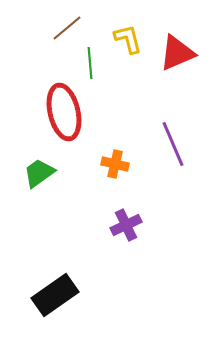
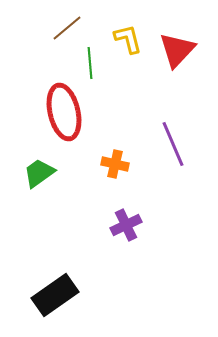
red triangle: moved 3 px up; rotated 24 degrees counterclockwise
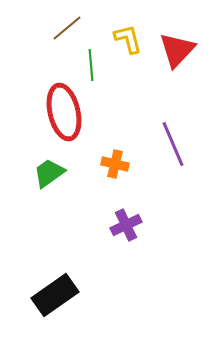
green line: moved 1 px right, 2 px down
green trapezoid: moved 10 px right
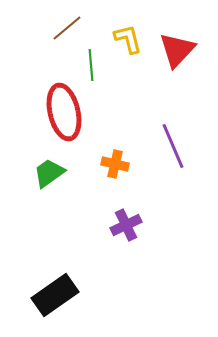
purple line: moved 2 px down
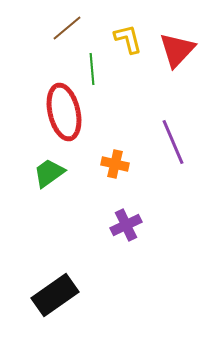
green line: moved 1 px right, 4 px down
purple line: moved 4 px up
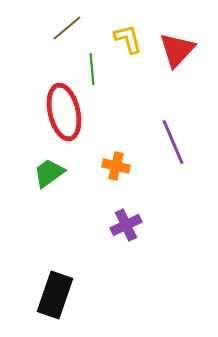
orange cross: moved 1 px right, 2 px down
black rectangle: rotated 36 degrees counterclockwise
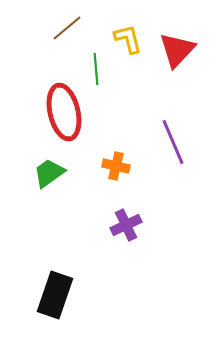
green line: moved 4 px right
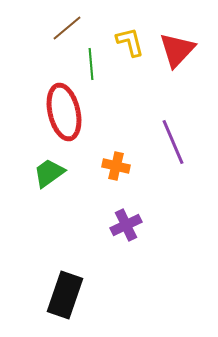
yellow L-shape: moved 2 px right, 3 px down
green line: moved 5 px left, 5 px up
black rectangle: moved 10 px right
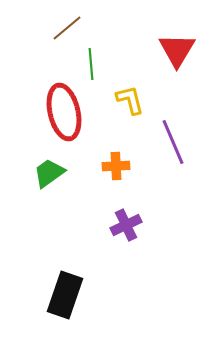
yellow L-shape: moved 58 px down
red triangle: rotated 12 degrees counterclockwise
orange cross: rotated 16 degrees counterclockwise
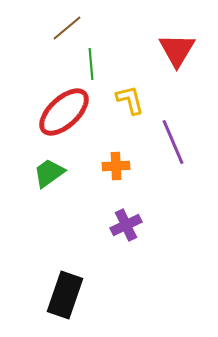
red ellipse: rotated 60 degrees clockwise
